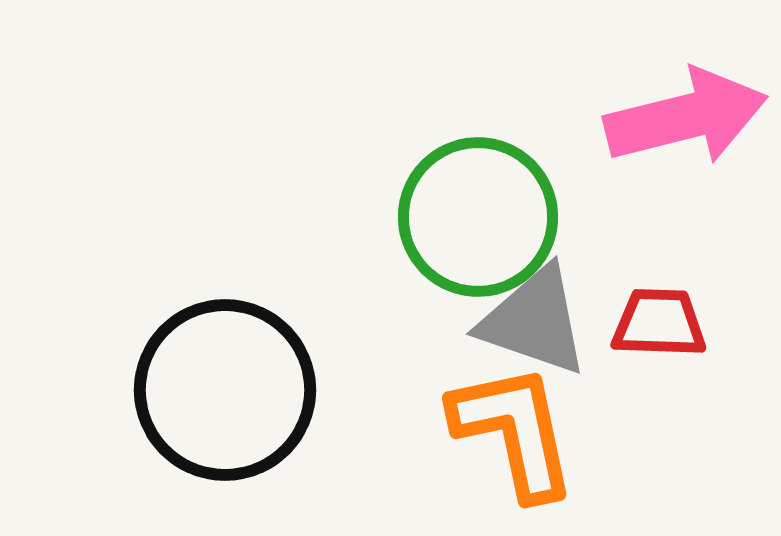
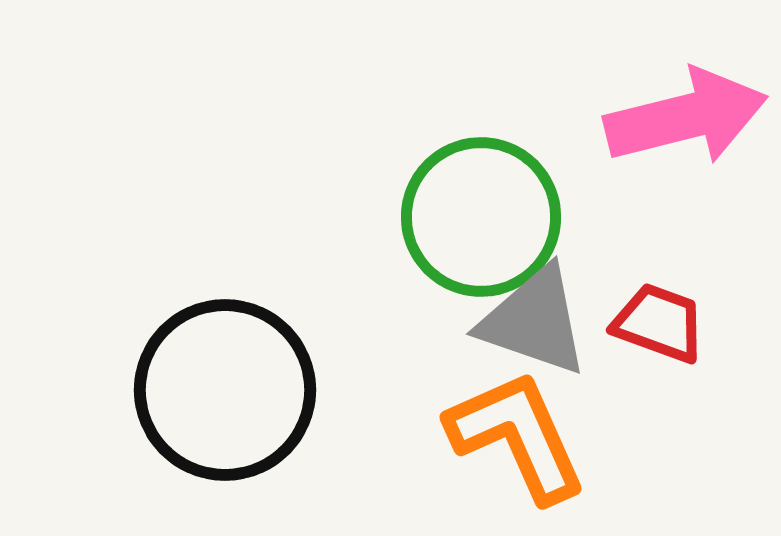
green circle: moved 3 px right
red trapezoid: rotated 18 degrees clockwise
orange L-shape: moved 3 px right, 5 px down; rotated 12 degrees counterclockwise
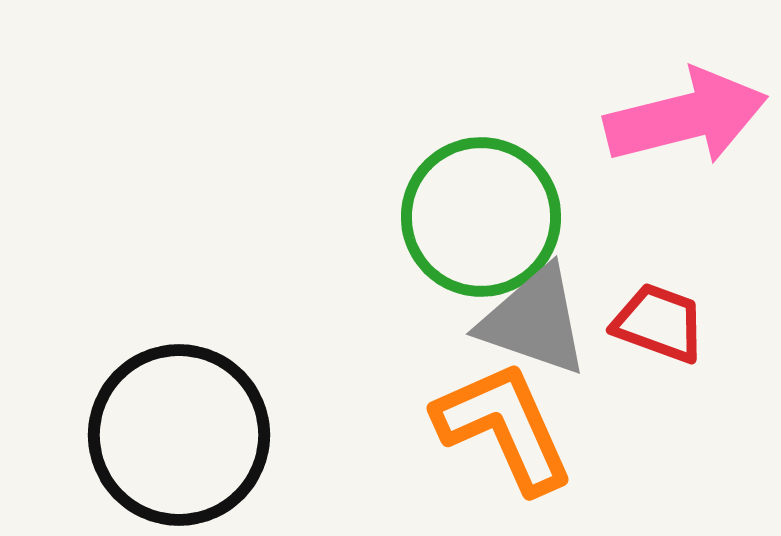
black circle: moved 46 px left, 45 px down
orange L-shape: moved 13 px left, 9 px up
